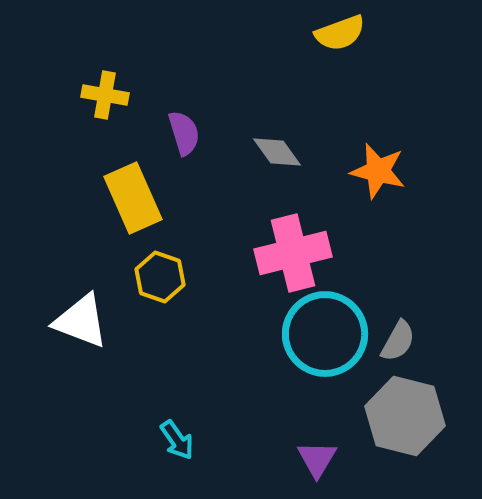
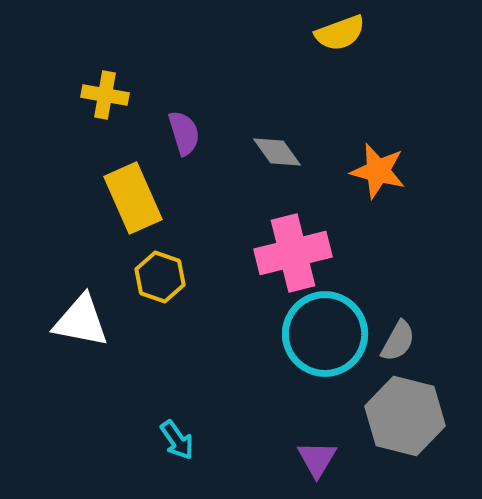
white triangle: rotated 10 degrees counterclockwise
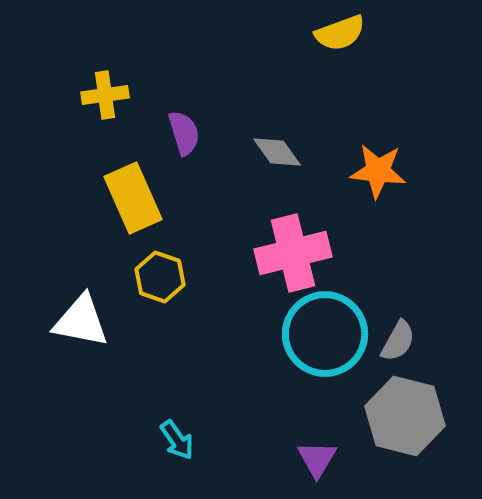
yellow cross: rotated 18 degrees counterclockwise
orange star: rotated 8 degrees counterclockwise
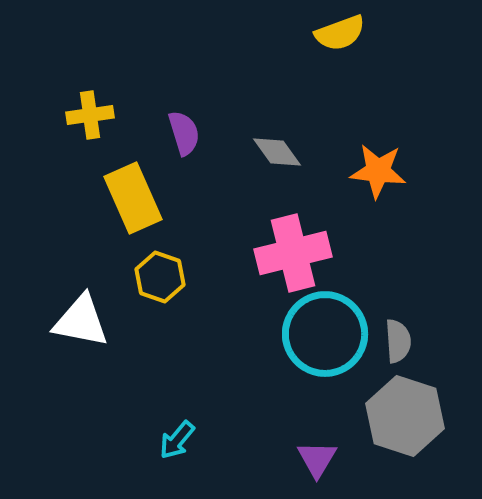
yellow cross: moved 15 px left, 20 px down
gray semicircle: rotated 33 degrees counterclockwise
gray hexagon: rotated 4 degrees clockwise
cyan arrow: rotated 75 degrees clockwise
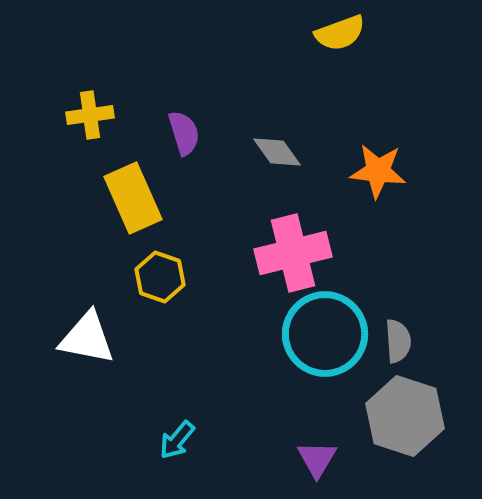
white triangle: moved 6 px right, 17 px down
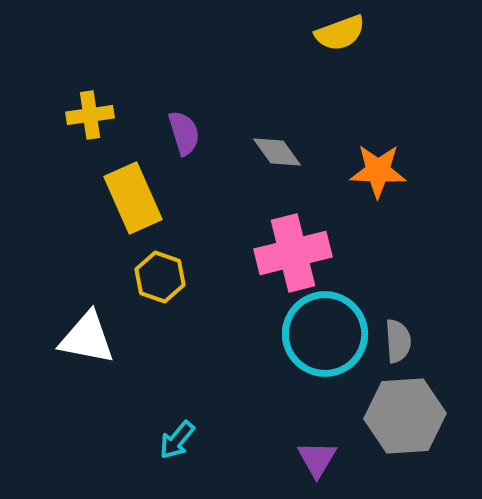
orange star: rotated 4 degrees counterclockwise
gray hexagon: rotated 22 degrees counterclockwise
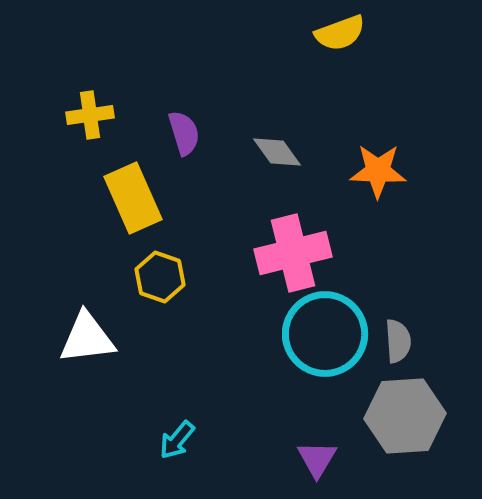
white triangle: rotated 18 degrees counterclockwise
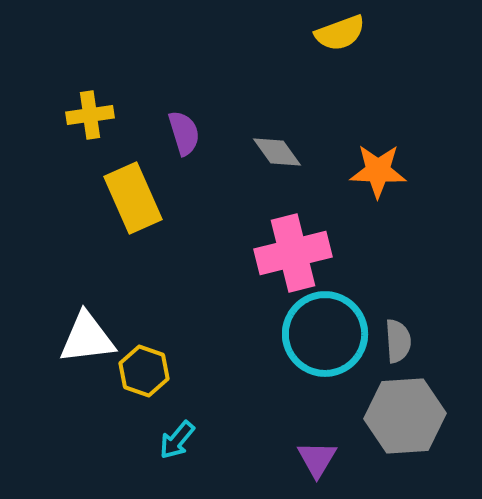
yellow hexagon: moved 16 px left, 94 px down
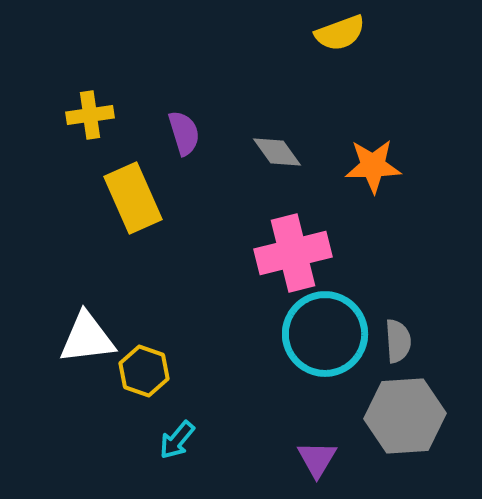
orange star: moved 5 px left, 5 px up; rotated 4 degrees counterclockwise
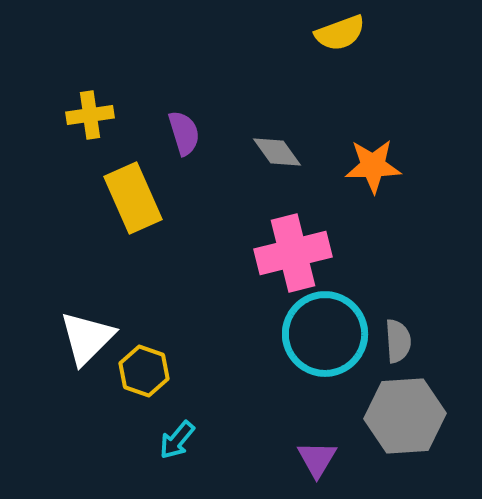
white triangle: rotated 38 degrees counterclockwise
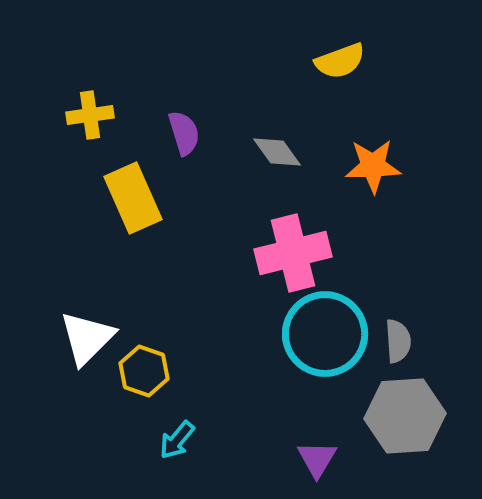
yellow semicircle: moved 28 px down
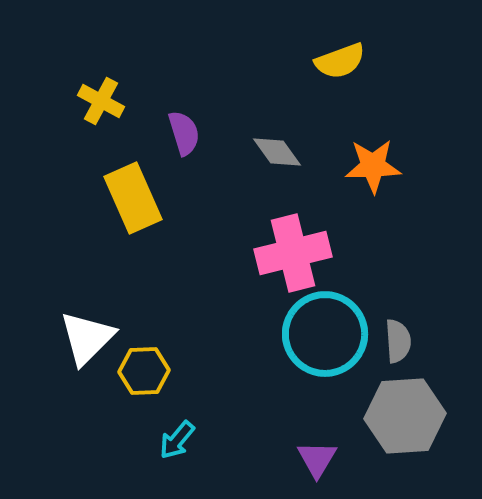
yellow cross: moved 11 px right, 14 px up; rotated 36 degrees clockwise
yellow hexagon: rotated 21 degrees counterclockwise
